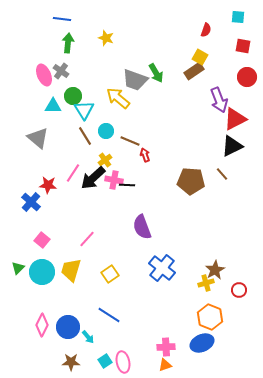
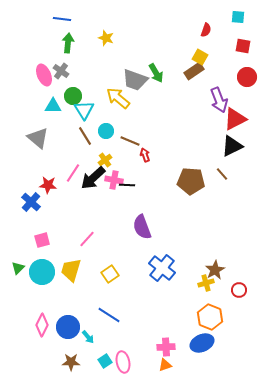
pink square at (42, 240): rotated 35 degrees clockwise
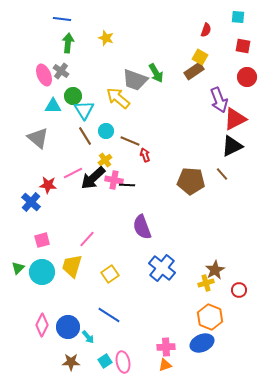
pink line at (73, 173): rotated 30 degrees clockwise
yellow trapezoid at (71, 270): moved 1 px right, 4 px up
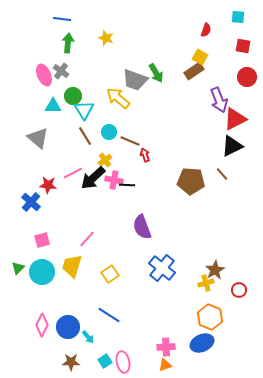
cyan circle at (106, 131): moved 3 px right, 1 px down
